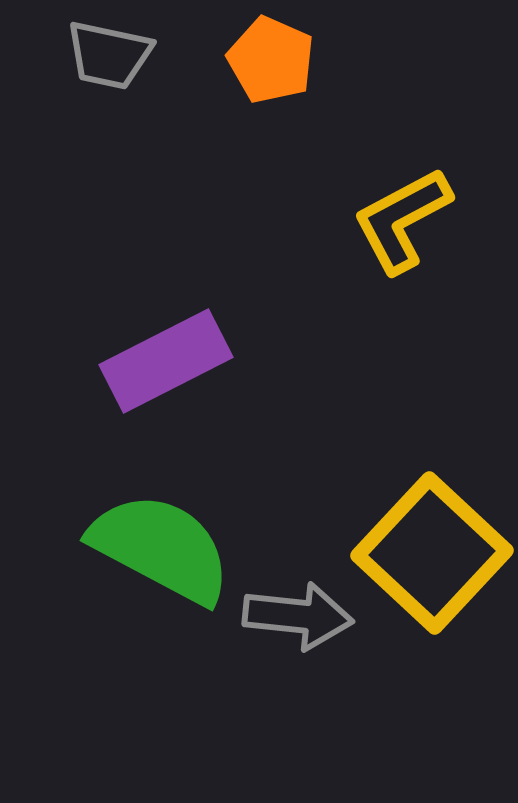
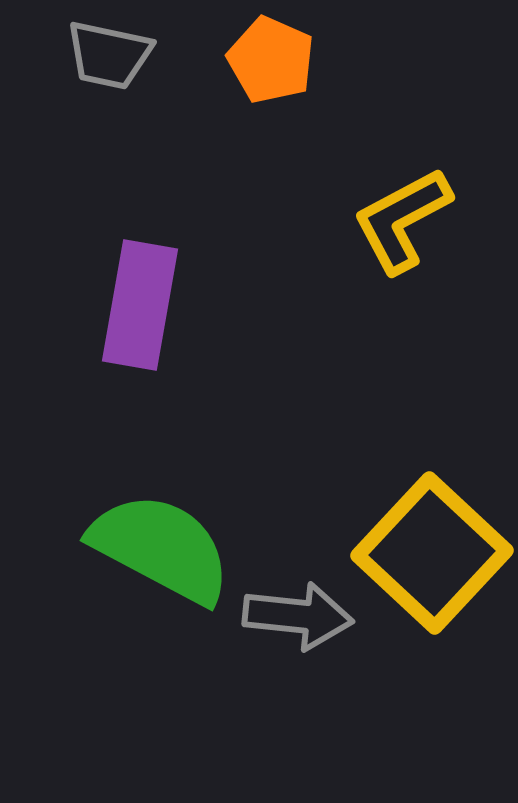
purple rectangle: moved 26 px left, 56 px up; rotated 53 degrees counterclockwise
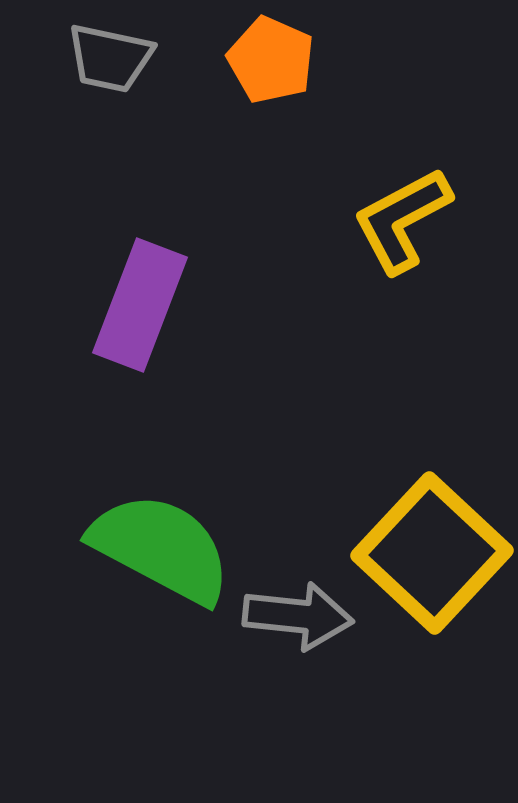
gray trapezoid: moved 1 px right, 3 px down
purple rectangle: rotated 11 degrees clockwise
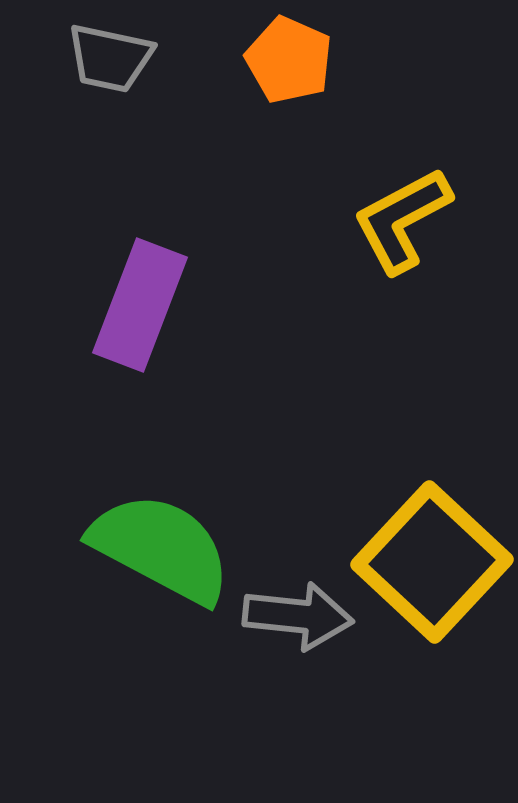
orange pentagon: moved 18 px right
yellow square: moved 9 px down
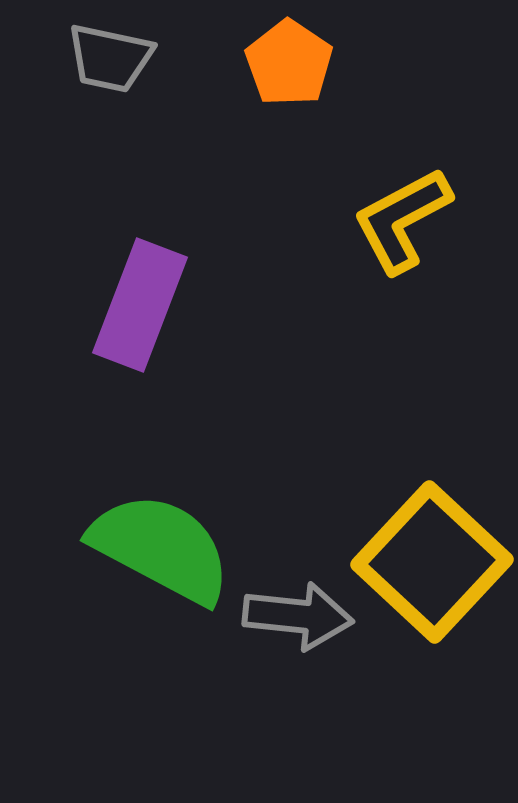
orange pentagon: moved 3 px down; rotated 10 degrees clockwise
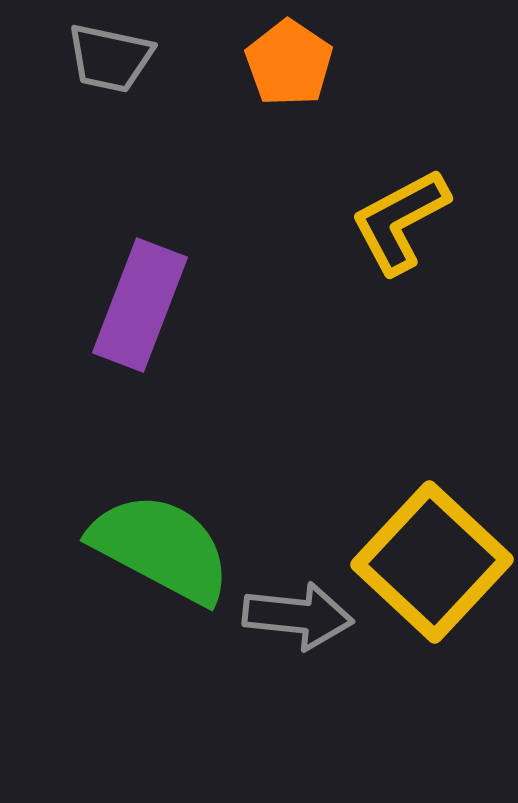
yellow L-shape: moved 2 px left, 1 px down
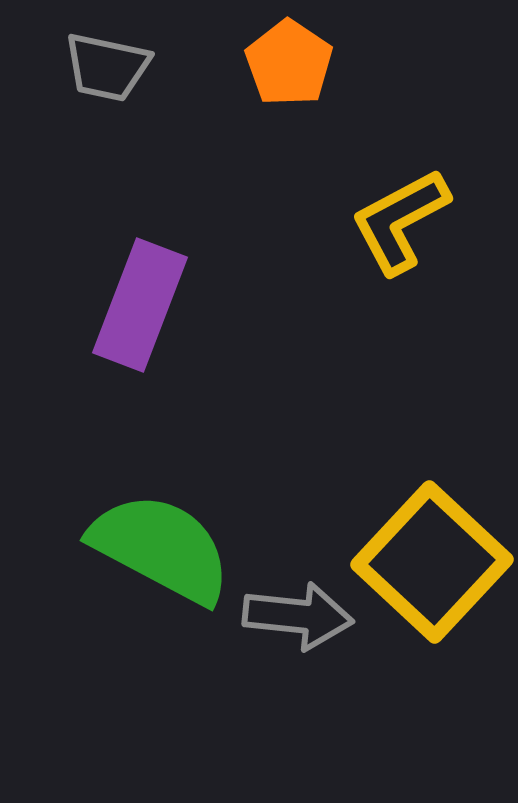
gray trapezoid: moved 3 px left, 9 px down
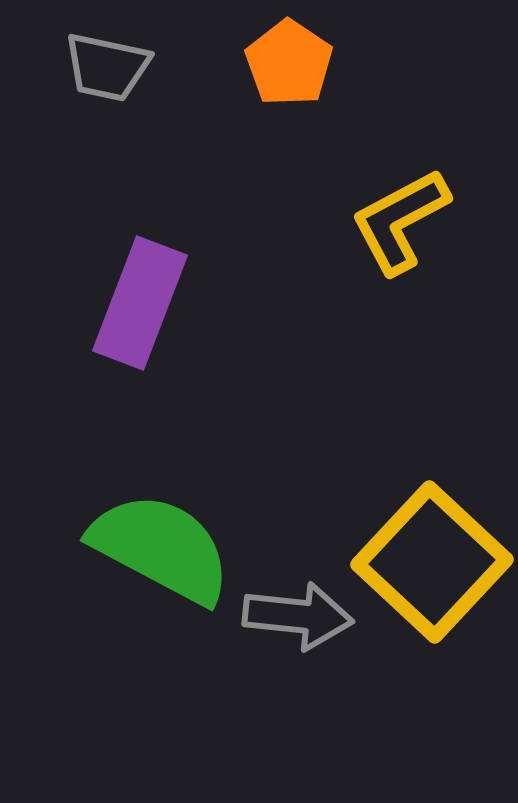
purple rectangle: moved 2 px up
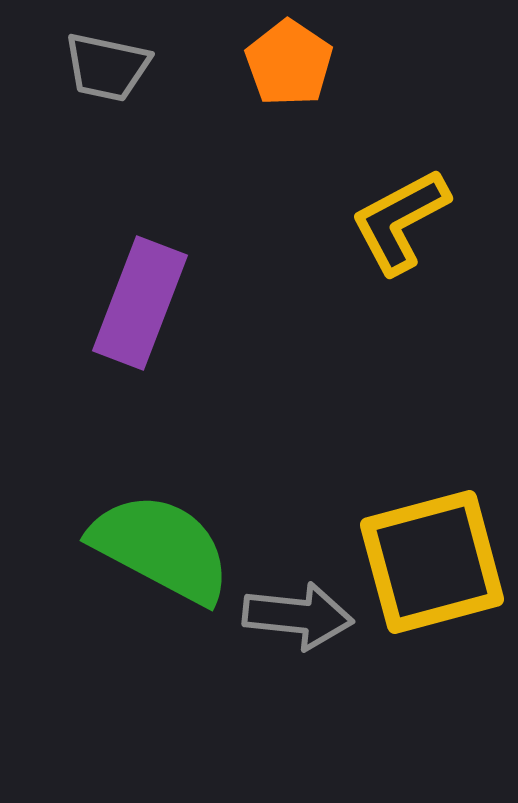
yellow square: rotated 32 degrees clockwise
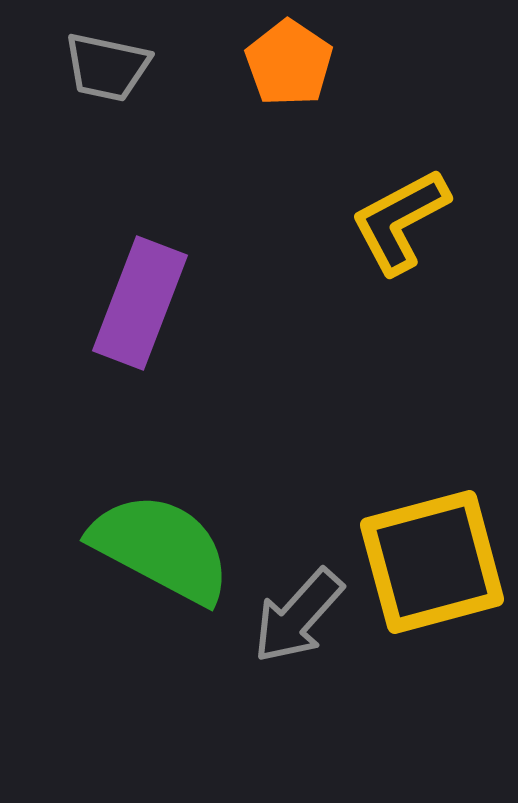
gray arrow: rotated 126 degrees clockwise
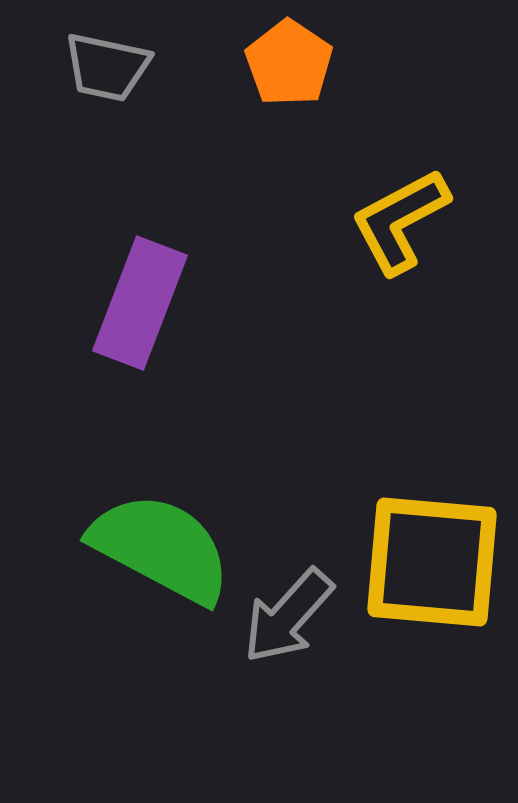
yellow square: rotated 20 degrees clockwise
gray arrow: moved 10 px left
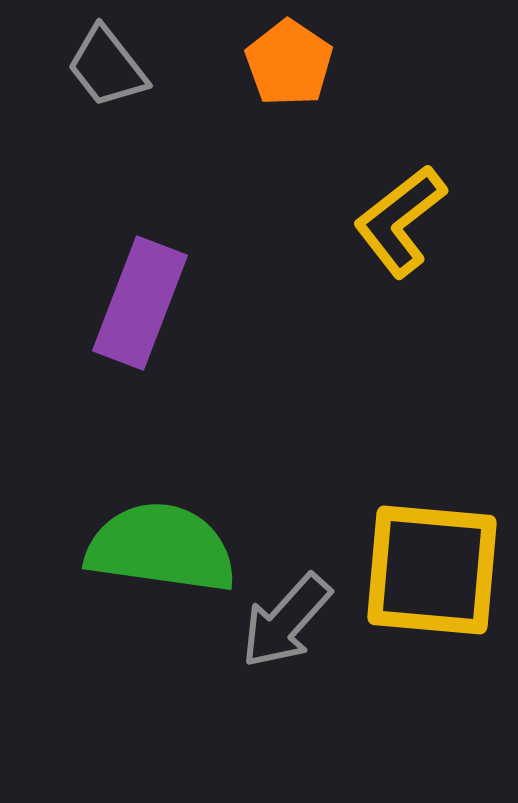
gray trapezoid: rotated 40 degrees clockwise
yellow L-shape: rotated 10 degrees counterclockwise
green semicircle: rotated 20 degrees counterclockwise
yellow square: moved 8 px down
gray arrow: moved 2 px left, 5 px down
